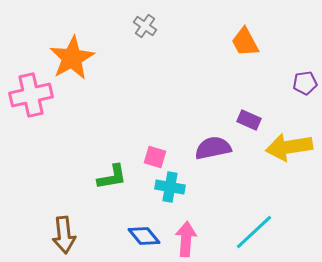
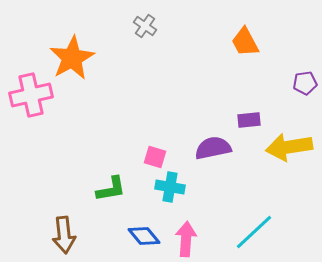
purple rectangle: rotated 30 degrees counterclockwise
green L-shape: moved 1 px left, 12 px down
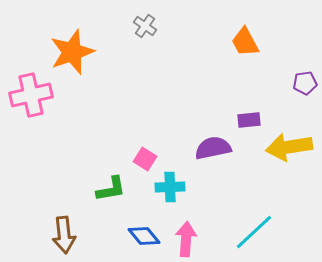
orange star: moved 6 px up; rotated 9 degrees clockwise
pink square: moved 10 px left, 2 px down; rotated 15 degrees clockwise
cyan cross: rotated 12 degrees counterclockwise
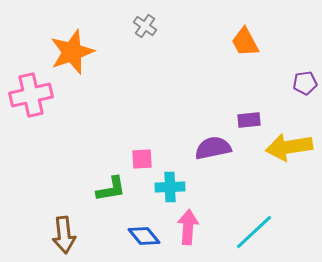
pink square: moved 3 px left; rotated 35 degrees counterclockwise
pink arrow: moved 2 px right, 12 px up
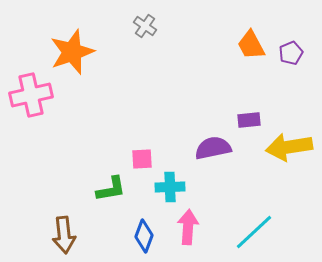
orange trapezoid: moved 6 px right, 3 px down
purple pentagon: moved 14 px left, 30 px up; rotated 15 degrees counterclockwise
blue diamond: rotated 60 degrees clockwise
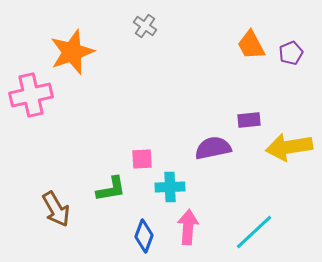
brown arrow: moved 8 px left, 26 px up; rotated 24 degrees counterclockwise
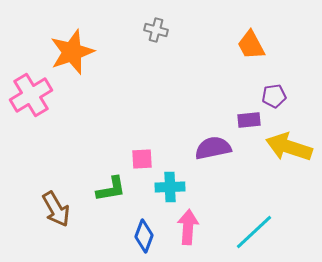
gray cross: moved 11 px right, 4 px down; rotated 20 degrees counterclockwise
purple pentagon: moved 17 px left, 43 px down; rotated 15 degrees clockwise
pink cross: rotated 18 degrees counterclockwise
yellow arrow: rotated 27 degrees clockwise
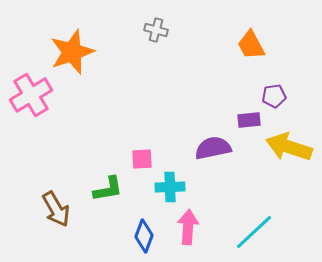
green L-shape: moved 3 px left
